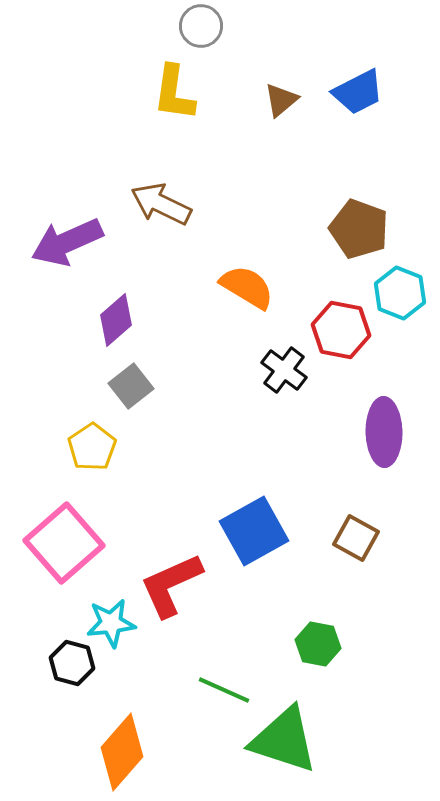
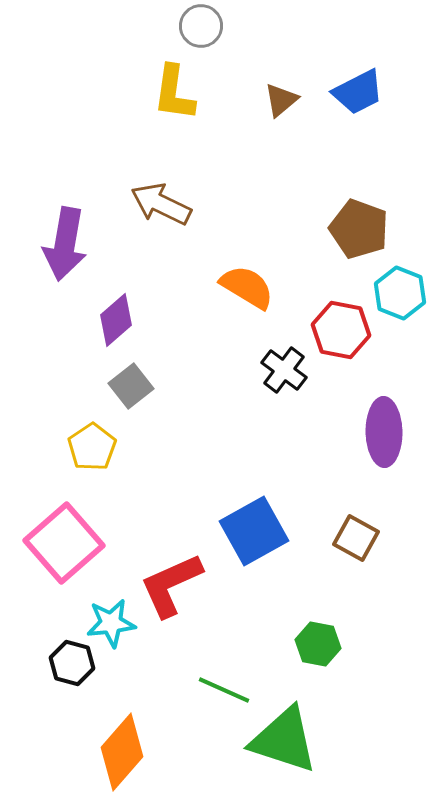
purple arrow: moved 2 px left, 2 px down; rotated 56 degrees counterclockwise
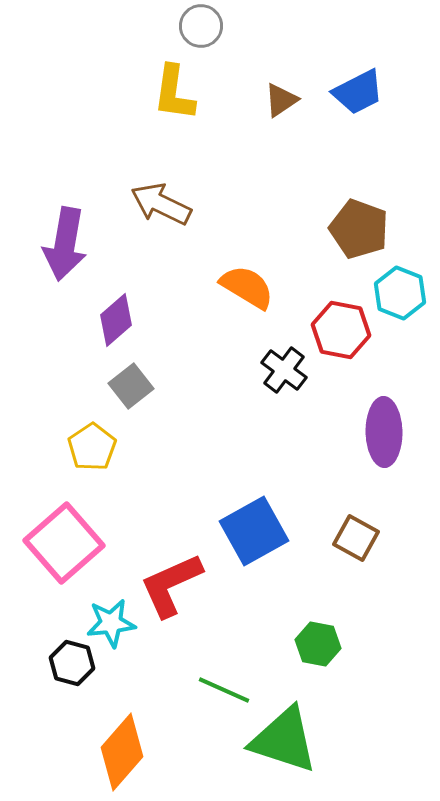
brown triangle: rotated 6 degrees clockwise
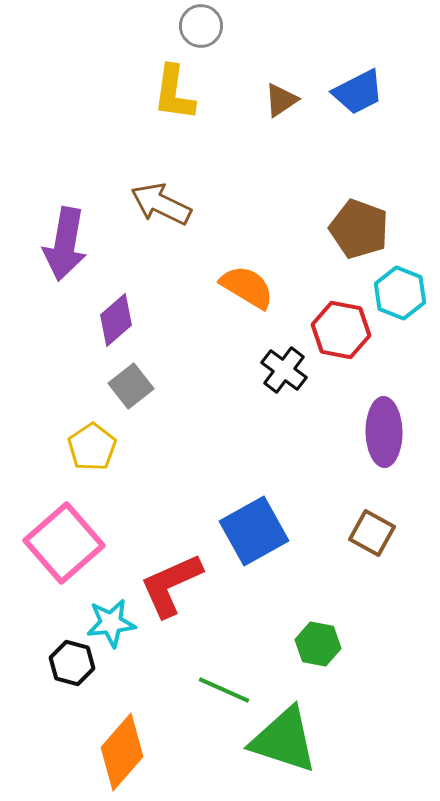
brown square: moved 16 px right, 5 px up
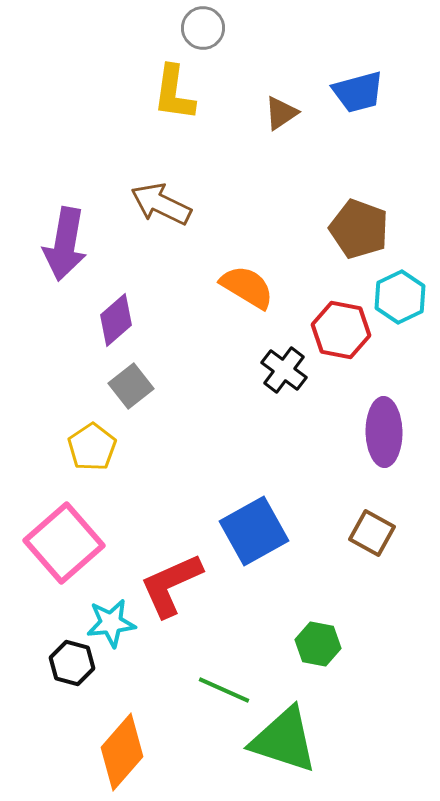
gray circle: moved 2 px right, 2 px down
blue trapezoid: rotated 12 degrees clockwise
brown triangle: moved 13 px down
cyan hexagon: moved 4 px down; rotated 12 degrees clockwise
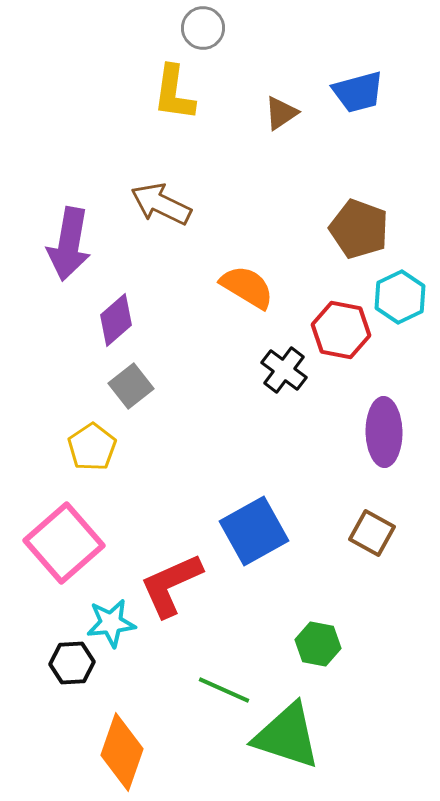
purple arrow: moved 4 px right
black hexagon: rotated 18 degrees counterclockwise
green triangle: moved 3 px right, 4 px up
orange diamond: rotated 22 degrees counterclockwise
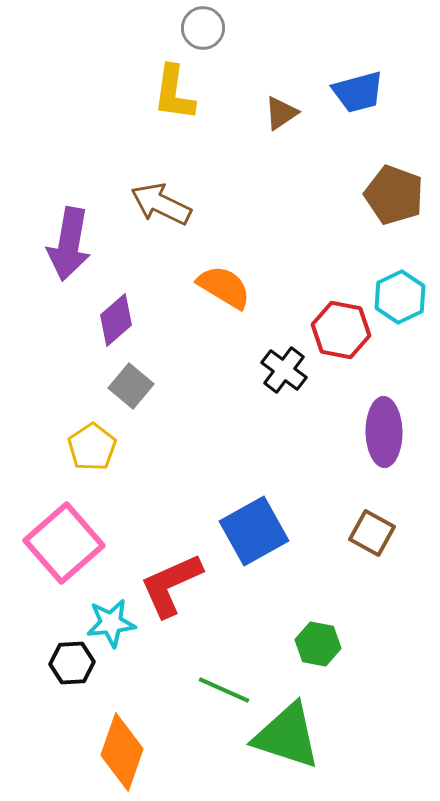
brown pentagon: moved 35 px right, 34 px up
orange semicircle: moved 23 px left
gray square: rotated 12 degrees counterclockwise
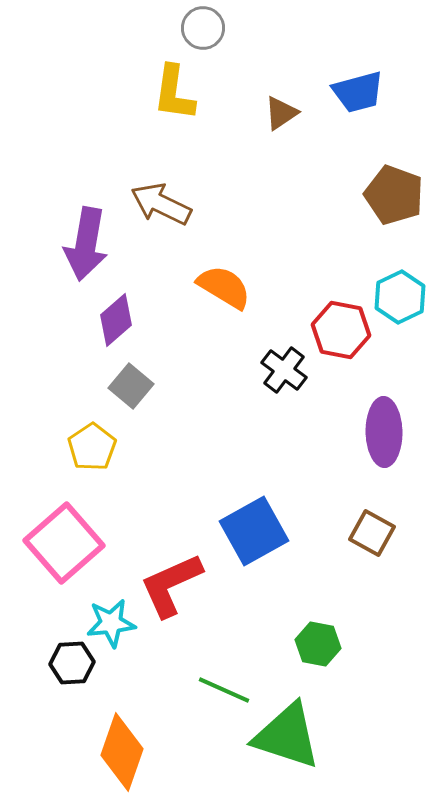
purple arrow: moved 17 px right
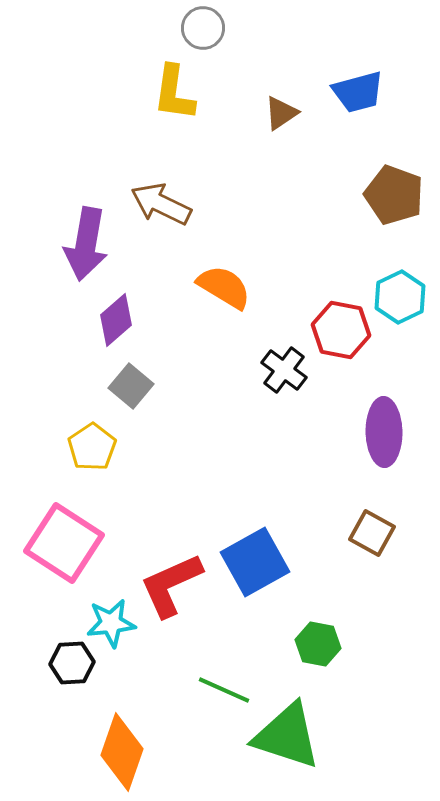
blue square: moved 1 px right, 31 px down
pink square: rotated 16 degrees counterclockwise
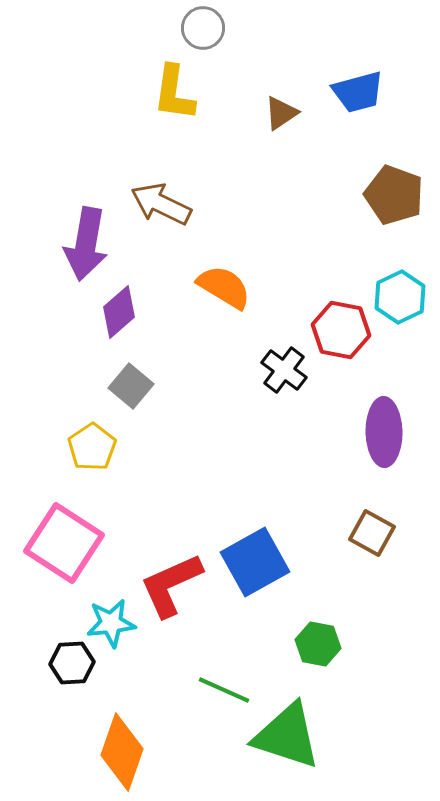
purple diamond: moved 3 px right, 8 px up
